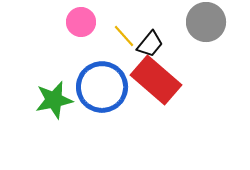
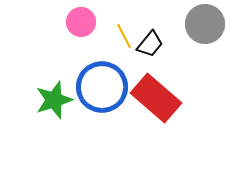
gray circle: moved 1 px left, 2 px down
yellow line: rotated 15 degrees clockwise
red rectangle: moved 18 px down
green star: rotated 6 degrees counterclockwise
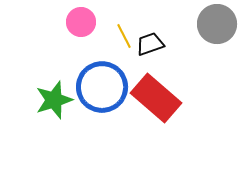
gray circle: moved 12 px right
black trapezoid: rotated 148 degrees counterclockwise
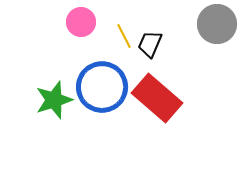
black trapezoid: rotated 48 degrees counterclockwise
red rectangle: moved 1 px right
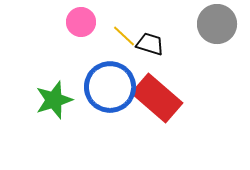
yellow line: rotated 20 degrees counterclockwise
black trapezoid: rotated 84 degrees clockwise
blue circle: moved 8 px right
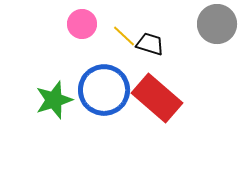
pink circle: moved 1 px right, 2 px down
blue circle: moved 6 px left, 3 px down
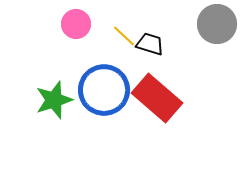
pink circle: moved 6 px left
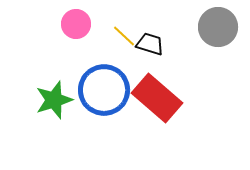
gray circle: moved 1 px right, 3 px down
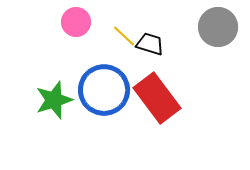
pink circle: moved 2 px up
red rectangle: rotated 12 degrees clockwise
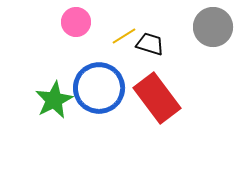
gray circle: moved 5 px left
yellow line: rotated 75 degrees counterclockwise
blue circle: moved 5 px left, 2 px up
green star: rotated 9 degrees counterclockwise
